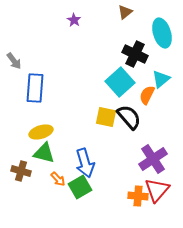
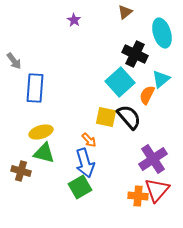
orange arrow: moved 31 px right, 39 px up
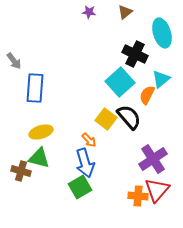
purple star: moved 15 px right, 8 px up; rotated 24 degrees counterclockwise
yellow square: moved 2 px down; rotated 25 degrees clockwise
green triangle: moved 5 px left, 5 px down
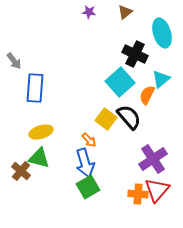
brown cross: rotated 24 degrees clockwise
green square: moved 8 px right
orange cross: moved 2 px up
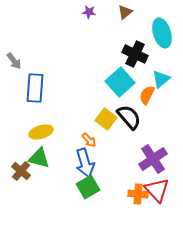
red triangle: rotated 24 degrees counterclockwise
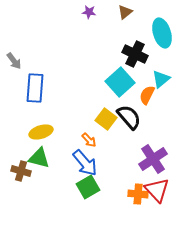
blue arrow: rotated 24 degrees counterclockwise
brown cross: rotated 24 degrees counterclockwise
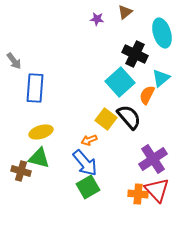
purple star: moved 8 px right, 7 px down
cyan triangle: moved 1 px up
orange arrow: rotated 112 degrees clockwise
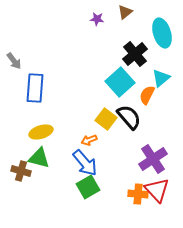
black cross: rotated 25 degrees clockwise
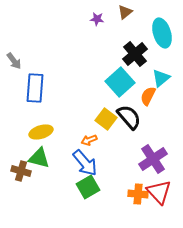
orange semicircle: moved 1 px right, 1 px down
red triangle: moved 2 px right, 2 px down
